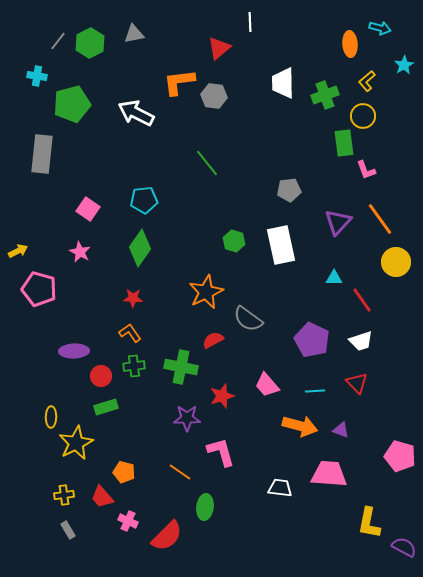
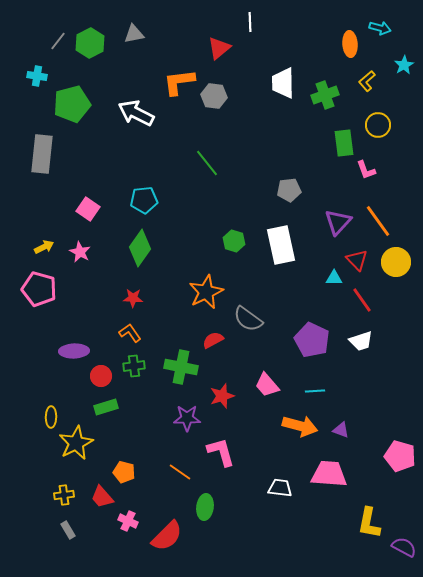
yellow circle at (363, 116): moved 15 px right, 9 px down
orange line at (380, 219): moved 2 px left, 2 px down
yellow arrow at (18, 251): moved 26 px right, 4 px up
red triangle at (357, 383): moved 123 px up
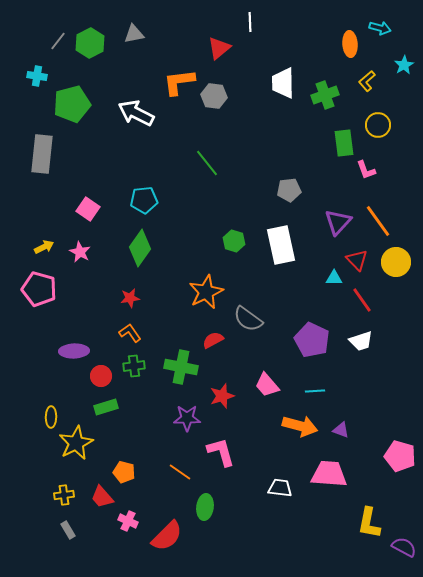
red star at (133, 298): moved 3 px left; rotated 12 degrees counterclockwise
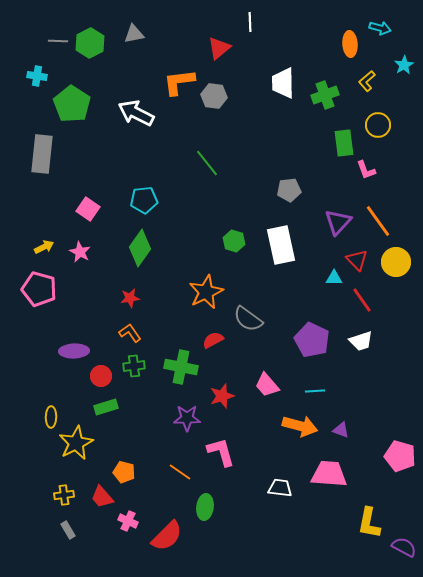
gray line at (58, 41): rotated 54 degrees clockwise
green pentagon at (72, 104): rotated 24 degrees counterclockwise
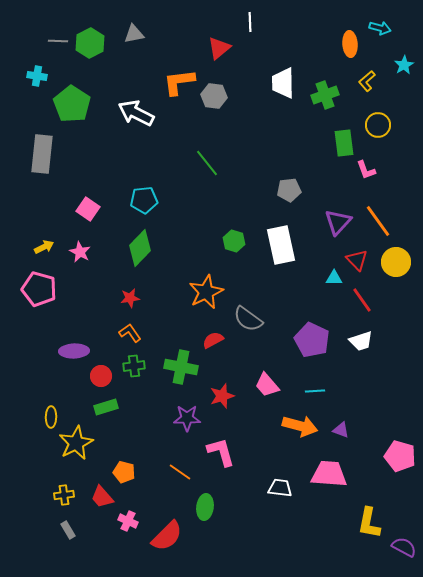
green diamond at (140, 248): rotated 9 degrees clockwise
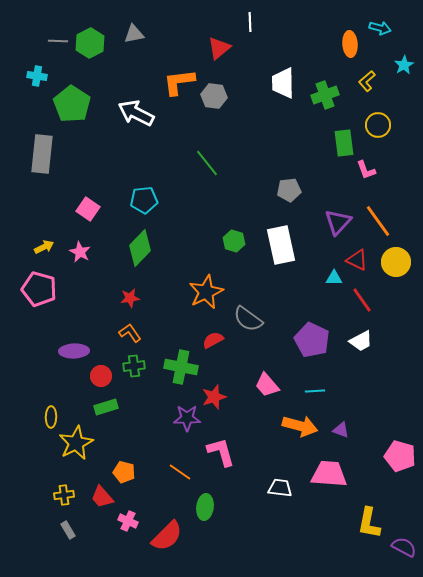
red triangle at (357, 260): rotated 20 degrees counterclockwise
white trapezoid at (361, 341): rotated 10 degrees counterclockwise
red star at (222, 396): moved 8 px left, 1 px down
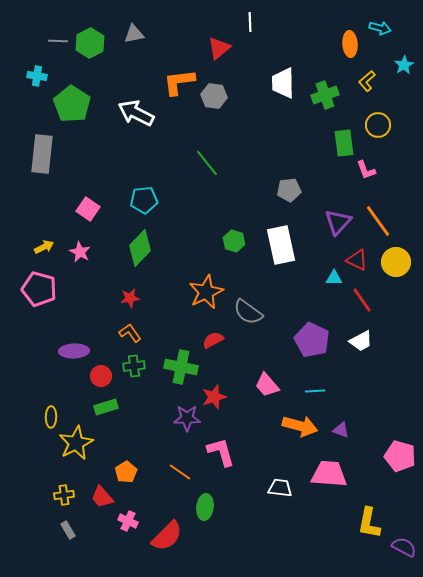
gray semicircle at (248, 319): moved 7 px up
orange pentagon at (124, 472): moved 2 px right; rotated 25 degrees clockwise
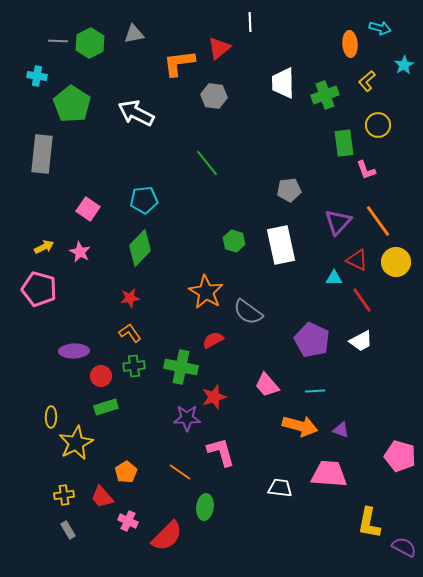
orange L-shape at (179, 82): moved 19 px up
orange star at (206, 292): rotated 16 degrees counterclockwise
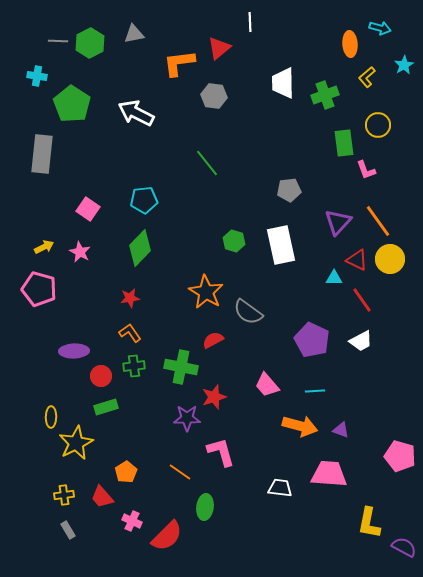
yellow L-shape at (367, 81): moved 4 px up
yellow circle at (396, 262): moved 6 px left, 3 px up
pink cross at (128, 521): moved 4 px right
